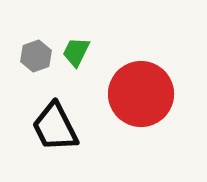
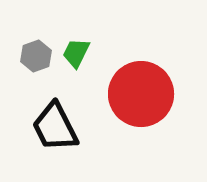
green trapezoid: moved 1 px down
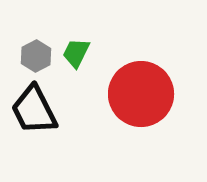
gray hexagon: rotated 8 degrees counterclockwise
black trapezoid: moved 21 px left, 17 px up
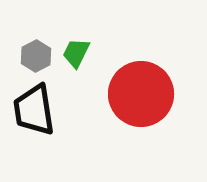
black trapezoid: rotated 18 degrees clockwise
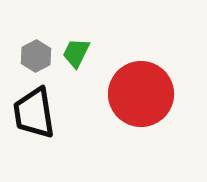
black trapezoid: moved 3 px down
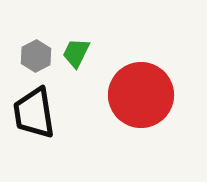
red circle: moved 1 px down
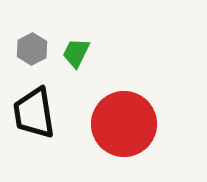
gray hexagon: moved 4 px left, 7 px up
red circle: moved 17 px left, 29 px down
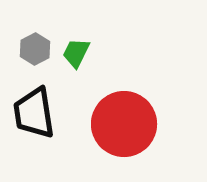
gray hexagon: moved 3 px right
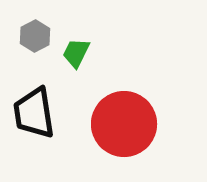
gray hexagon: moved 13 px up
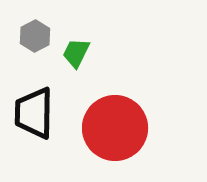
black trapezoid: rotated 10 degrees clockwise
red circle: moved 9 px left, 4 px down
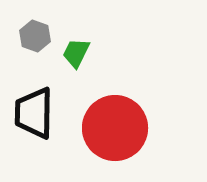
gray hexagon: rotated 12 degrees counterclockwise
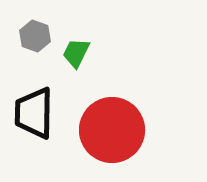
red circle: moved 3 px left, 2 px down
